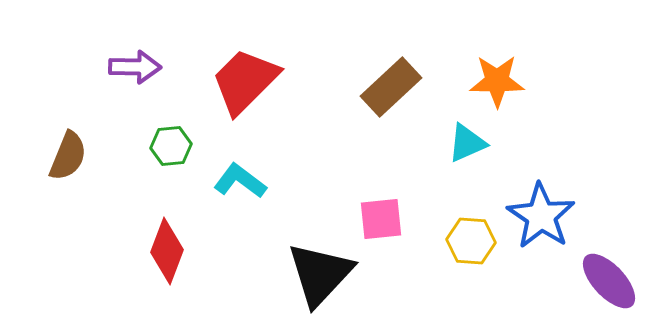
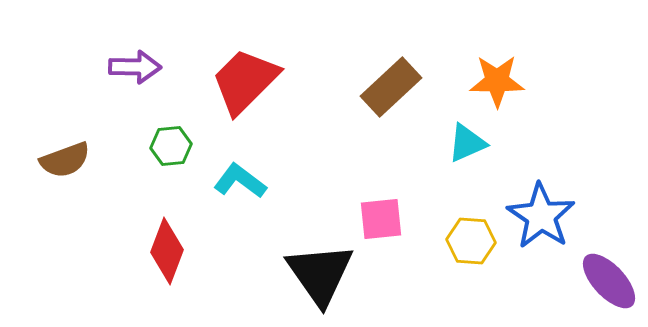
brown semicircle: moved 3 px left, 4 px down; rotated 48 degrees clockwise
black triangle: rotated 18 degrees counterclockwise
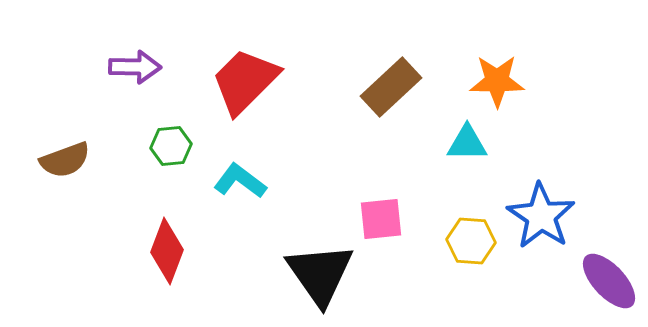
cyan triangle: rotated 24 degrees clockwise
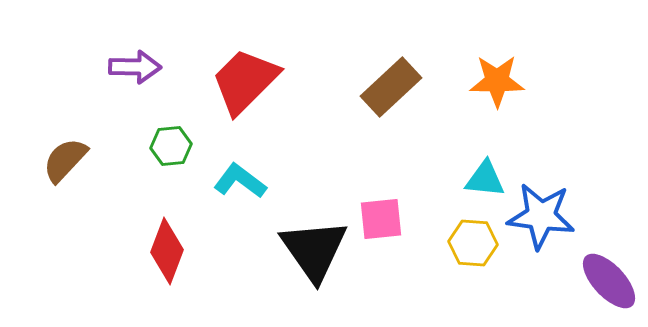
cyan triangle: moved 18 px right, 36 px down; rotated 6 degrees clockwise
brown semicircle: rotated 153 degrees clockwise
blue star: rotated 26 degrees counterclockwise
yellow hexagon: moved 2 px right, 2 px down
black triangle: moved 6 px left, 24 px up
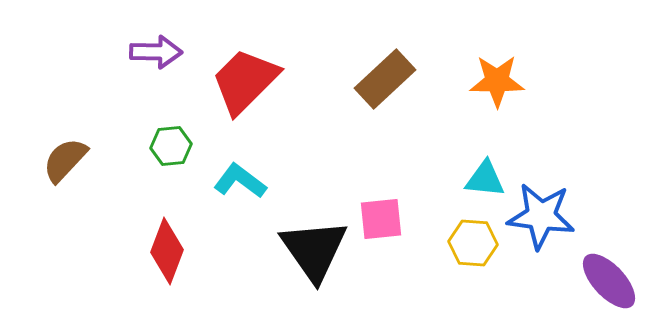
purple arrow: moved 21 px right, 15 px up
brown rectangle: moved 6 px left, 8 px up
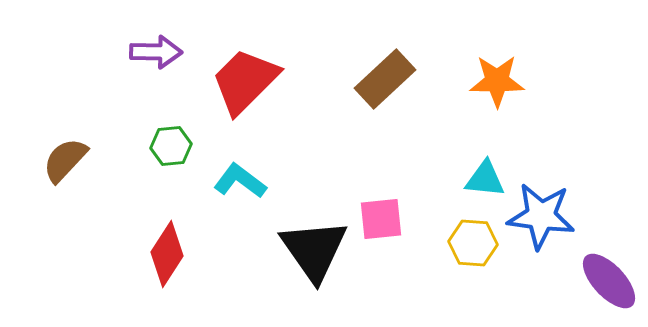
red diamond: moved 3 px down; rotated 12 degrees clockwise
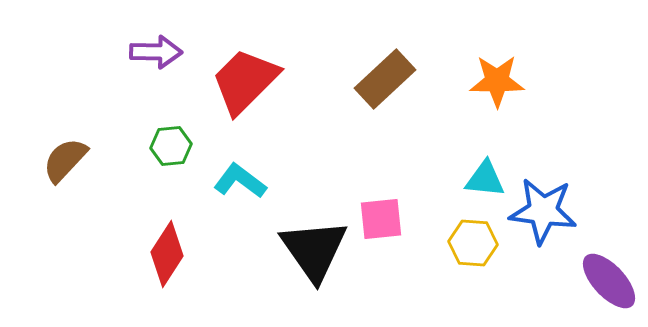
blue star: moved 2 px right, 5 px up
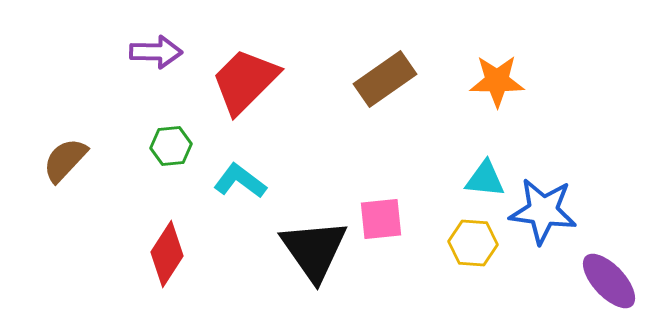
brown rectangle: rotated 8 degrees clockwise
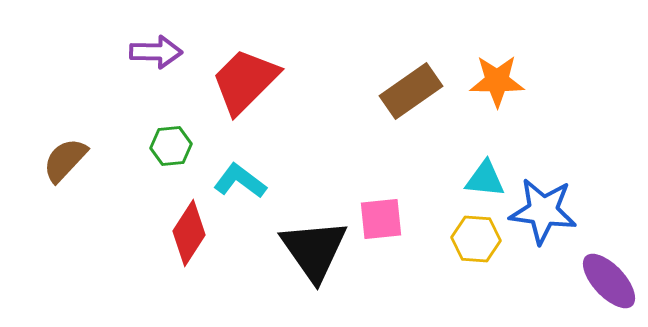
brown rectangle: moved 26 px right, 12 px down
yellow hexagon: moved 3 px right, 4 px up
red diamond: moved 22 px right, 21 px up
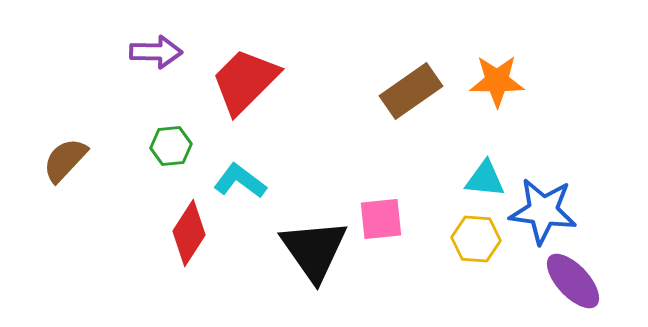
purple ellipse: moved 36 px left
